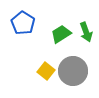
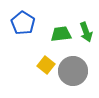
green trapezoid: rotated 25 degrees clockwise
yellow square: moved 6 px up
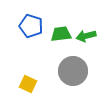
blue pentagon: moved 8 px right, 3 px down; rotated 15 degrees counterclockwise
green arrow: moved 4 px down; rotated 96 degrees clockwise
yellow square: moved 18 px left, 19 px down; rotated 12 degrees counterclockwise
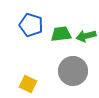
blue pentagon: moved 1 px up
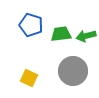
yellow square: moved 1 px right, 6 px up
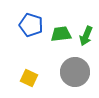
green arrow: rotated 54 degrees counterclockwise
gray circle: moved 2 px right, 1 px down
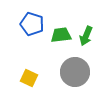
blue pentagon: moved 1 px right, 1 px up
green trapezoid: moved 1 px down
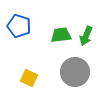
blue pentagon: moved 13 px left, 2 px down
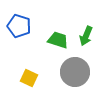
green trapezoid: moved 3 px left, 5 px down; rotated 25 degrees clockwise
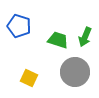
green arrow: moved 1 px left, 1 px down
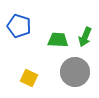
green trapezoid: rotated 15 degrees counterclockwise
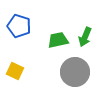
green trapezoid: rotated 15 degrees counterclockwise
yellow square: moved 14 px left, 7 px up
